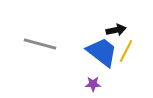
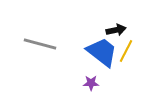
purple star: moved 2 px left, 1 px up
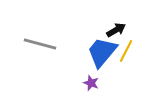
black arrow: rotated 18 degrees counterclockwise
blue trapezoid: rotated 88 degrees counterclockwise
purple star: rotated 21 degrees clockwise
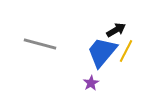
purple star: rotated 21 degrees clockwise
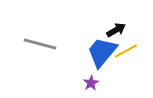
yellow line: rotated 35 degrees clockwise
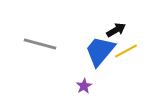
blue trapezoid: moved 2 px left, 1 px up
purple star: moved 7 px left, 3 px down
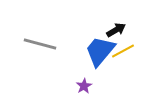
yellow line: moved 3 px left
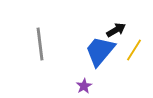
gray line: rotated 68 degrees clockwise
yellow line: moved 11 px right, 1 px up; rotated 30 degrees counterclockwise
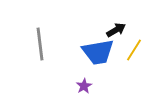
blue trapezoid: moved 2 px left, 1 px down; rotated 140 degrees counterclockwise
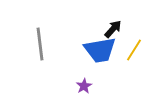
black arrow: moved 3 px left, 1 px up; rotated 18 degrees counterclockwise
blue trapezoid: moved 2 px right, 2 px up
